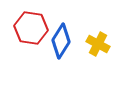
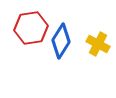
red hexagon: rotated 16 degrees counterclockwise
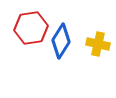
yellow cross: rotated 15 degrees counterclockwise
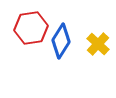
yellow cross: rotated 30 degrees clockwise
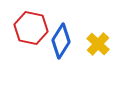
red hexagon: rotated 20 degrees clockwise
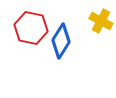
yellow cross: moved 3 px right, 23 px up; rotated 15 degrees counterclockwise
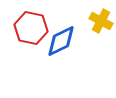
blue diamond: rotated 32 degrees clockwise
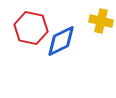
yellow cross: rotated 15 degrees counterclockwise
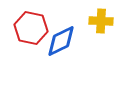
yellow cross: rotated 10 degrees counterclockwise
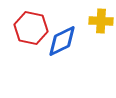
blue diamond: moved 1 px right
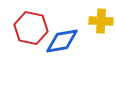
blue diamond: rotated 16 degrees clockwise
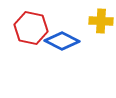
blue diamond: rotated 36 degrees clockwise
